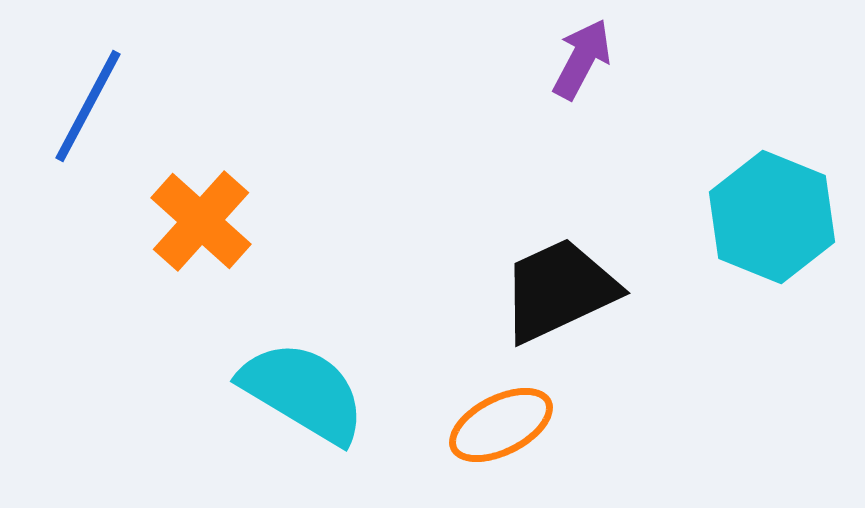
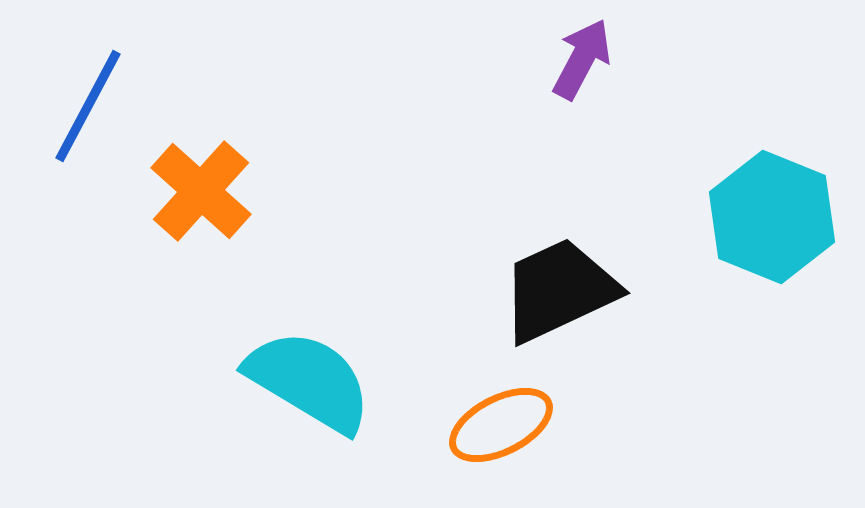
orange cross: moved 30 px up
cyan semicircle: moved 6 px right, 11 px up
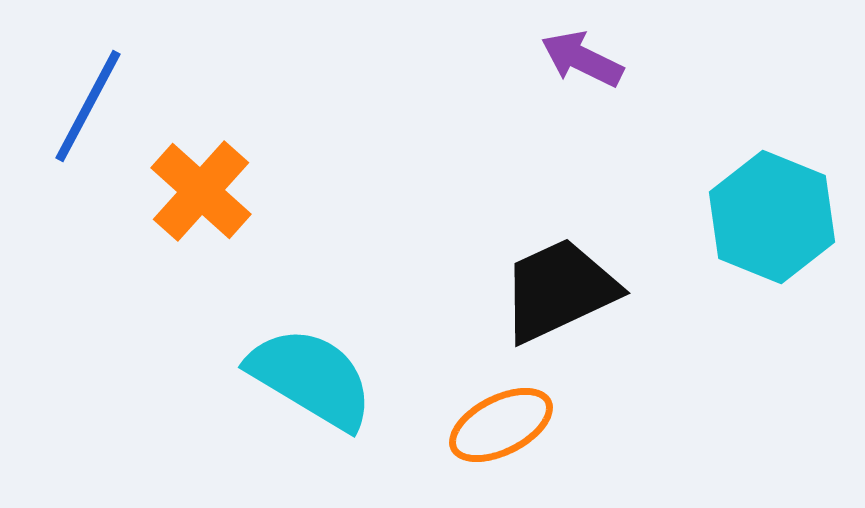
purple arrow: rotated 92 degrees counterclockwise
cyan semicircle: moved 2 px right, 3 px up
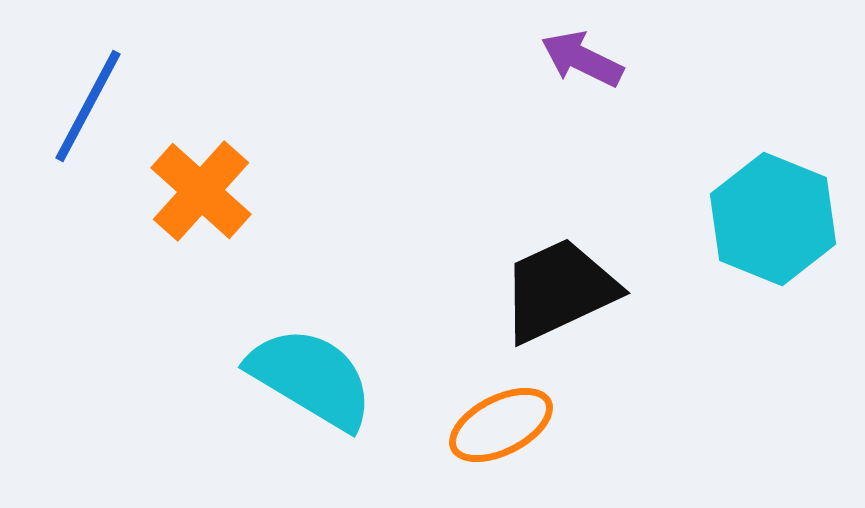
cyan hexagon: moved 1 px right, 2 px down
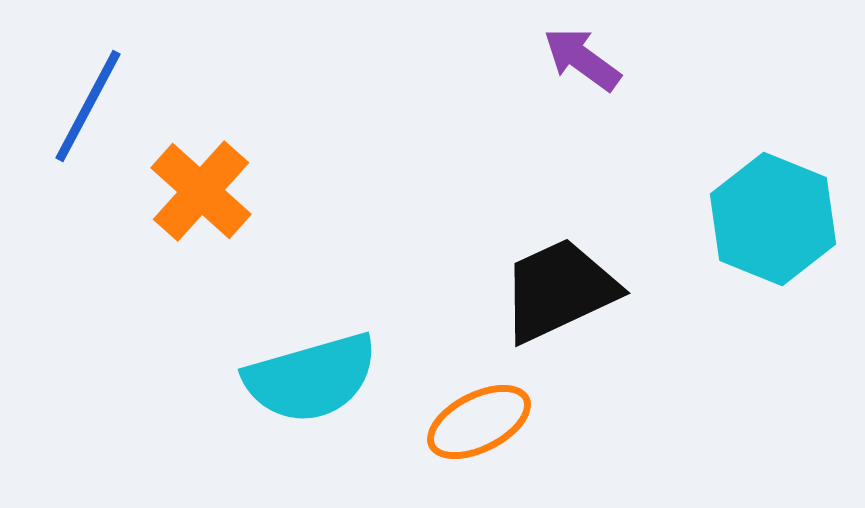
purple arrow: rotated 10 degrees clockwise
cyan semicircle: rotated 133 degrees clockwise
orange ellipse: moved 22 px left, 3 px up
